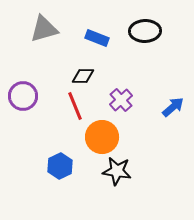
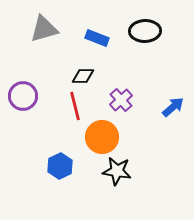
red line: rotated 8 degrees clockwise
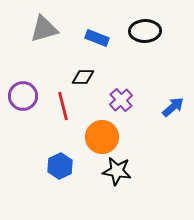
black diamond: moved 1 px down
red line: moved 12 px left
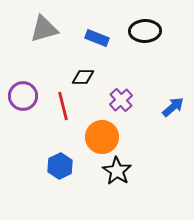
black star: rotated 24 degrees clockwise
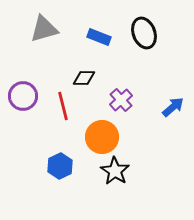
black ellipse: moved 1 px left, 2 px down; rotated 72 degrees clockwise
blue rectangle: moved 2 px right, 1 px up
black diamond: moved 1 px right, 1 px down
black star: moved 2 px left
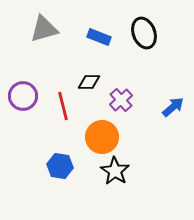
black diamond: moved 5 px right, 4 px down
blue hexagon: rotated 25 degrees counterclockwise
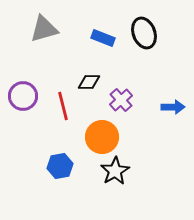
blue rectangle: moved 4 px right, 1 px down
blue arrow: rotated 40 degrees clockwise
blue hexagon: rotated 20 degrees counterclockwise
black star: rotated 8 degrees clockwise
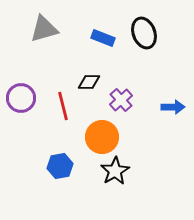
purple circle: moved 2 px left, 2 px down
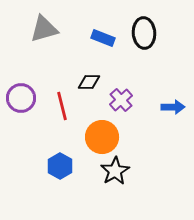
black ellipse: rotated 16 degrees clockwise
red line: moved 1 px left
blue hexagon: rotated 20 degrees counterclockwise
